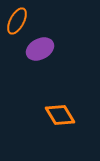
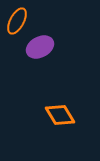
purple ellipse: moved 2 px up
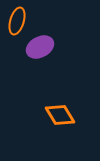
orange ellipse: rotated 12 degrees counterclockwise
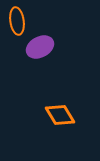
orange ellipse: rotated 24 degrees counterclockwise
